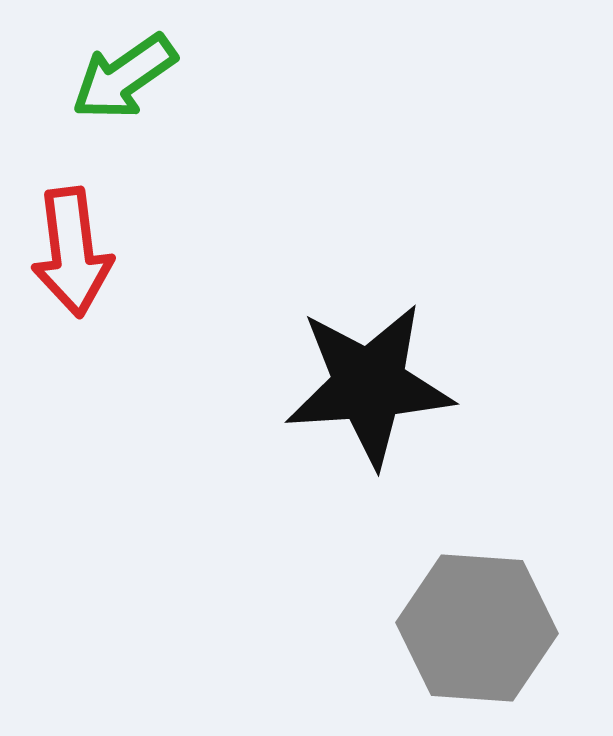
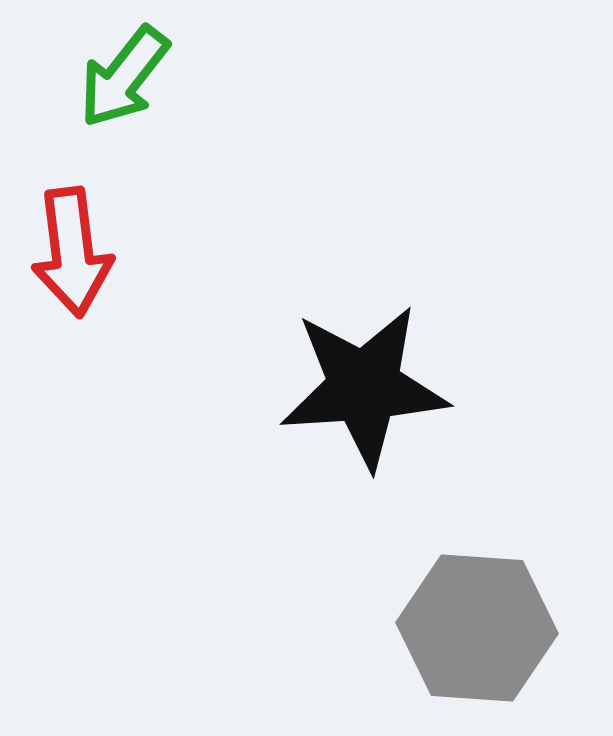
green arrow: rotated 17 degrees counterclockwise
black star: moved 5 px left, 2 px down
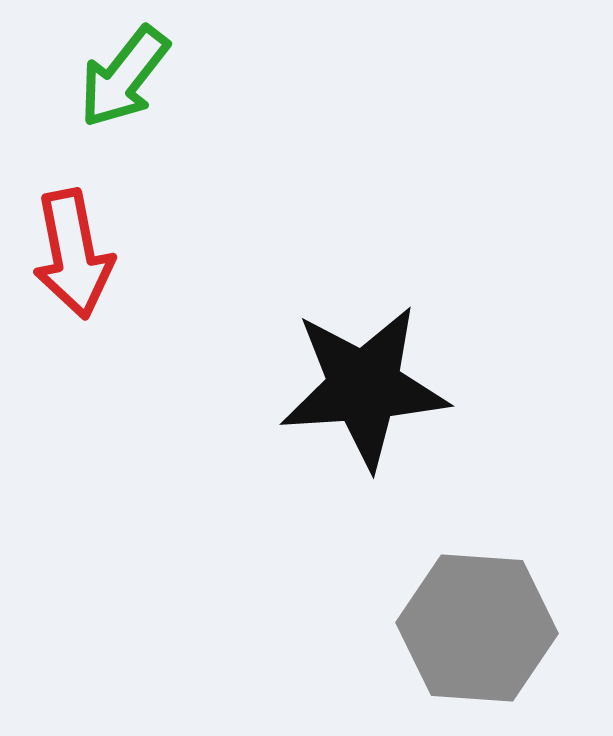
red arrow: moved 1 px right, 2 px down; rotated 4 degrees counterclockwise
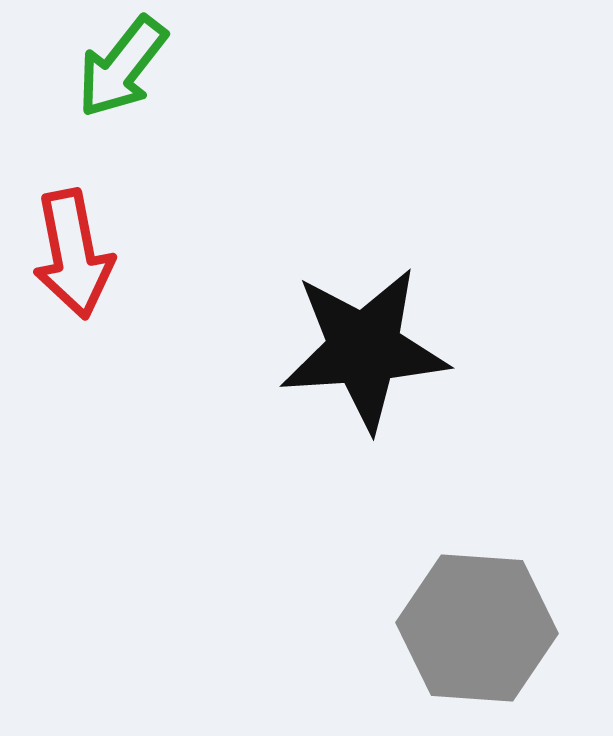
green arrow: moved 2 px left, 10 px up
black star: moved 38 px up
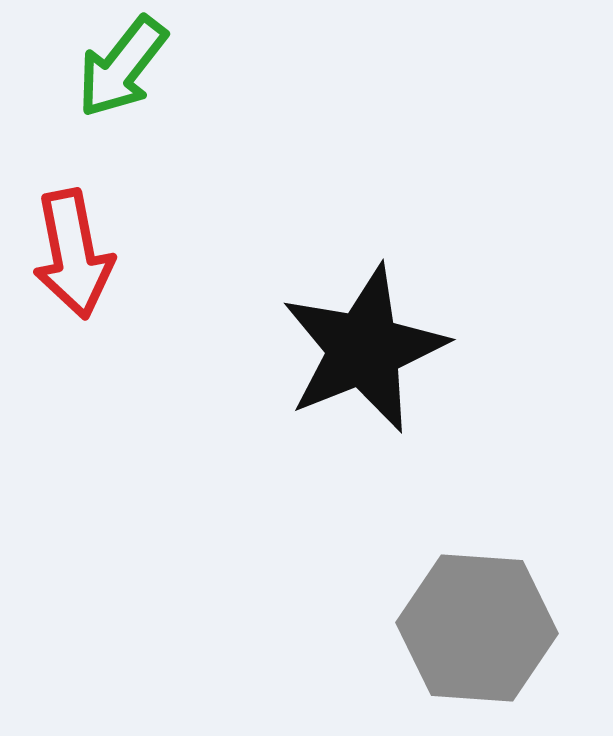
black star: rotated 18 degrees counterclockwise
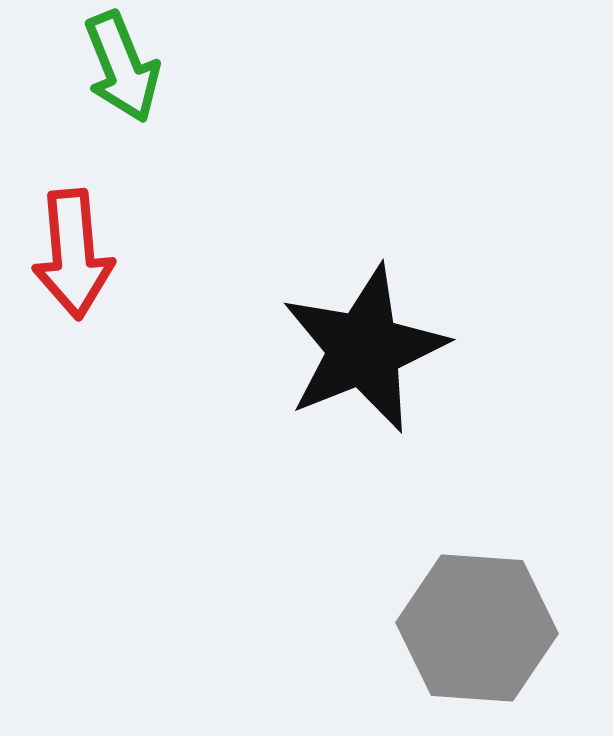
green arrow: rotated 60 degrees counterclockwise
red arrow: rotated 6 degrees clockwise
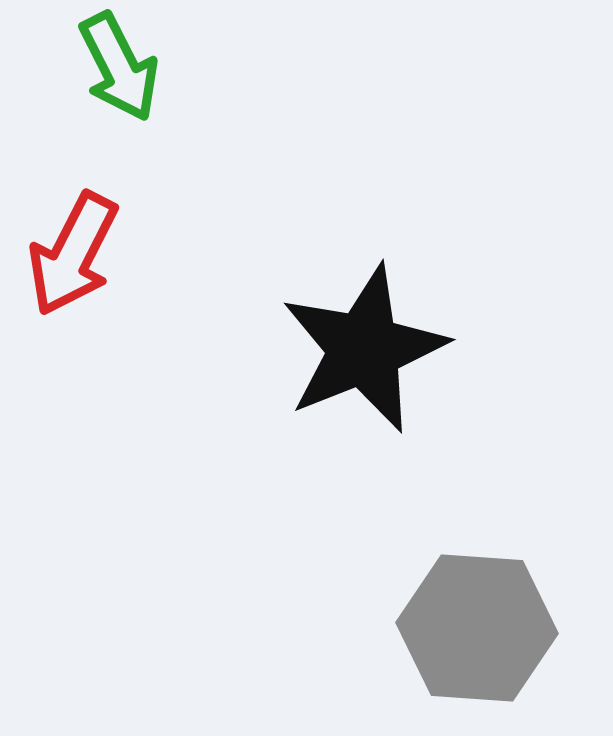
green arrow: moved 3 px left; rotated 5 degrees counterclockwise
red arrow: rotated 32 degrees clockwise
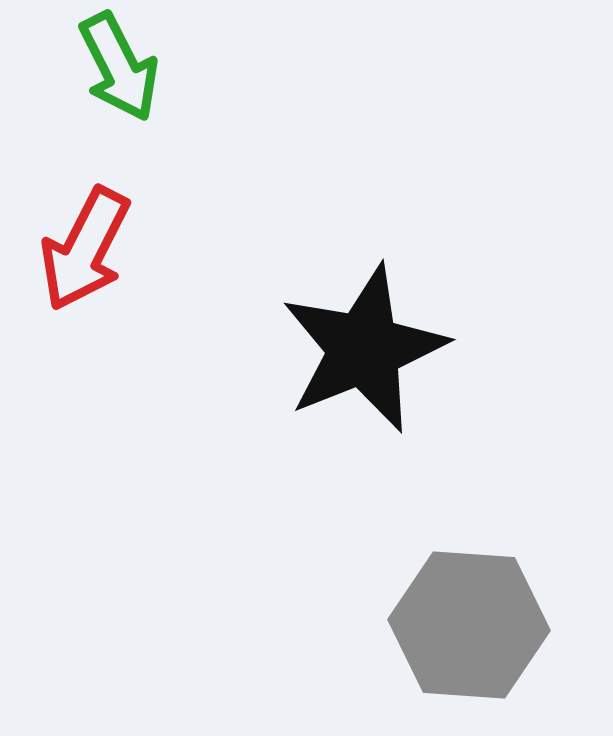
red arrow: moved 12 px right, 5 px up
gray hexagon: moved 8 px left, 3 px up
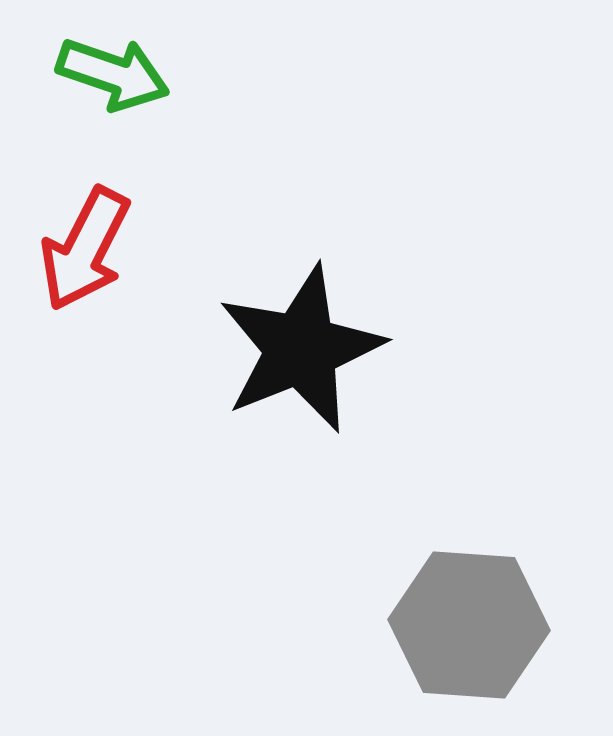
green arrow: moved 6 px left, 7 px down; rotated 44 degrees counterclockwise
black star: moved 63 px left
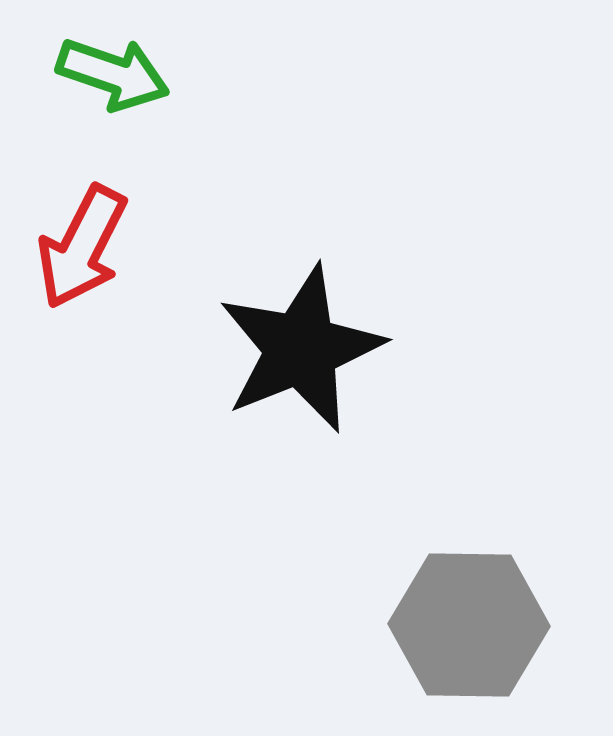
red arrow: moved 3 px left, 2 px up
gray hexagon: rotated 3 degrees counterclockwise
